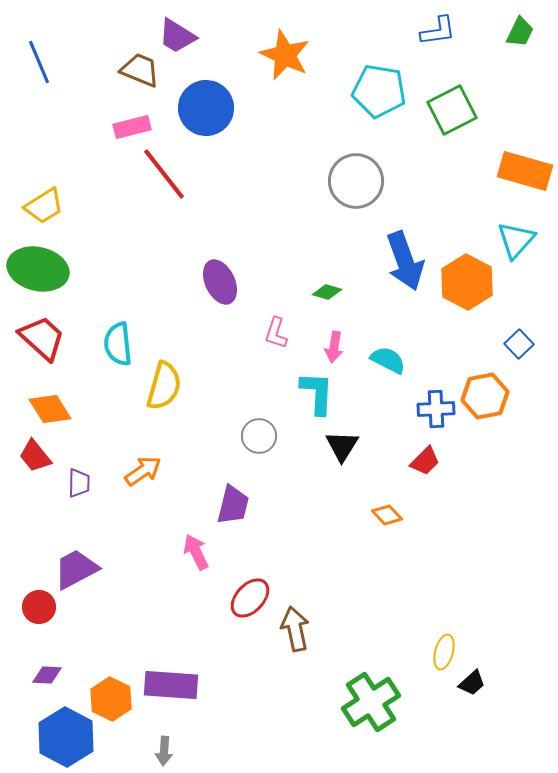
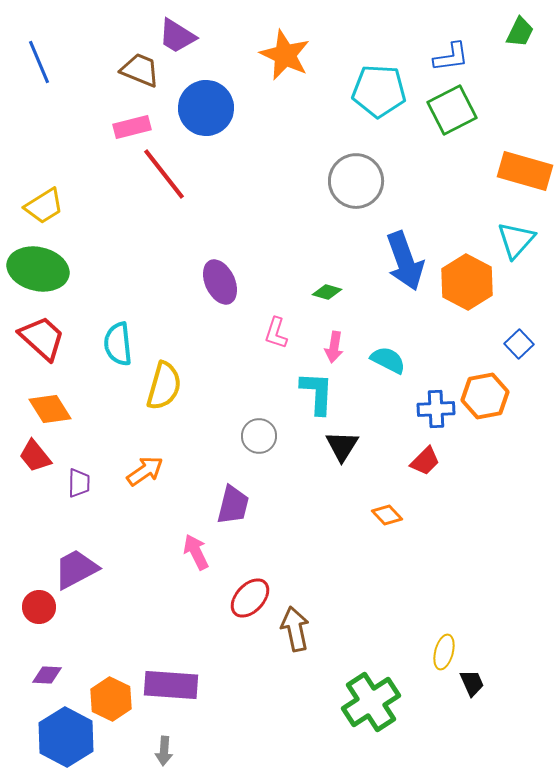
blue L-shape at (438, 31): moved 13 px right, 26 px down
cyan pentagon at (379, 91): rotated 6 degrees counterclockwise
orange arrow at (143, 471): moved 2 px right
black trapezoid at (472, 683): rotated 72 degrees counterclockwise
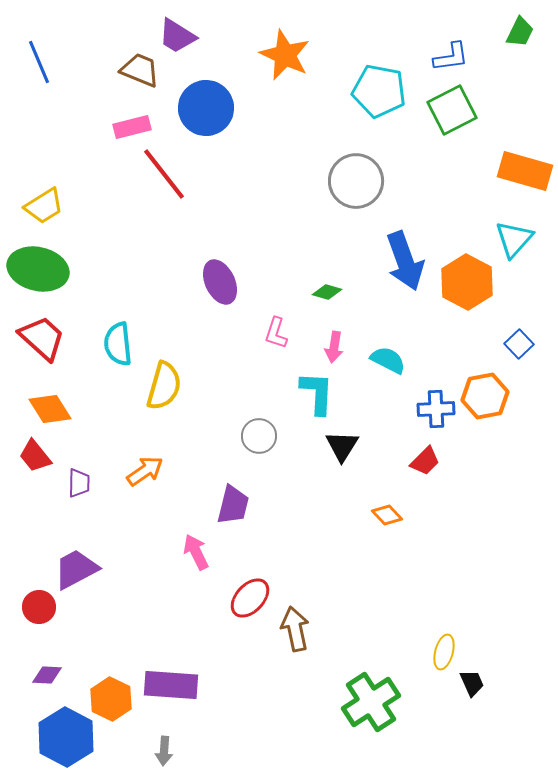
cyan pentagon at (379, 91): rotated 8 degrees clockwise
cyan triangle at (516, 240): moved 2 px left, 1 px up
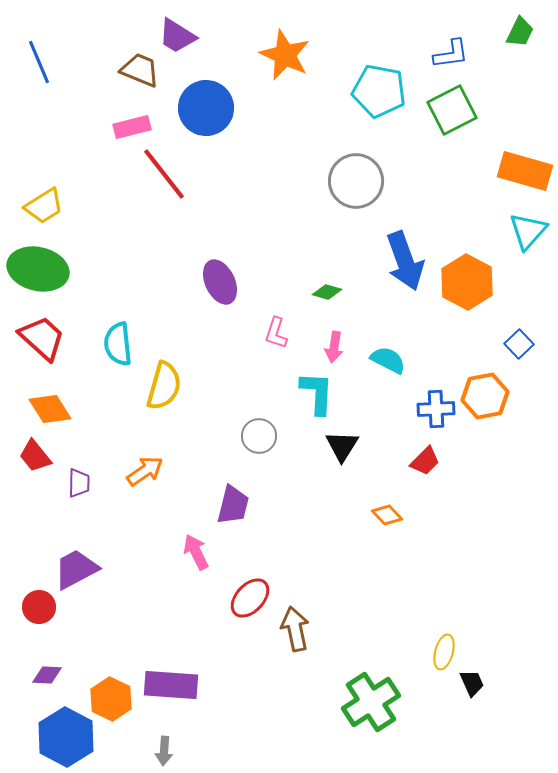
blue L-shape at (451, 57): moved 3 px up
cyan triangle at (514, 239): moved 14 px right, 8 px up
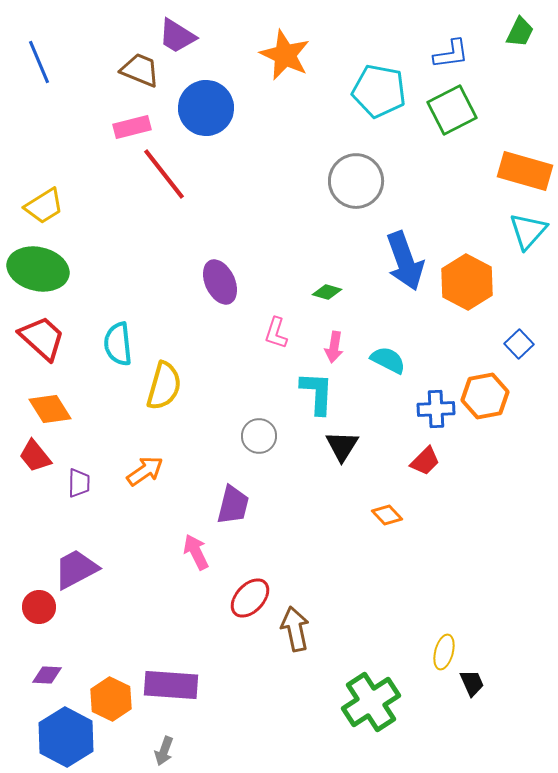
gray arrow at (164, 751): rotated 16 degrees clockwise
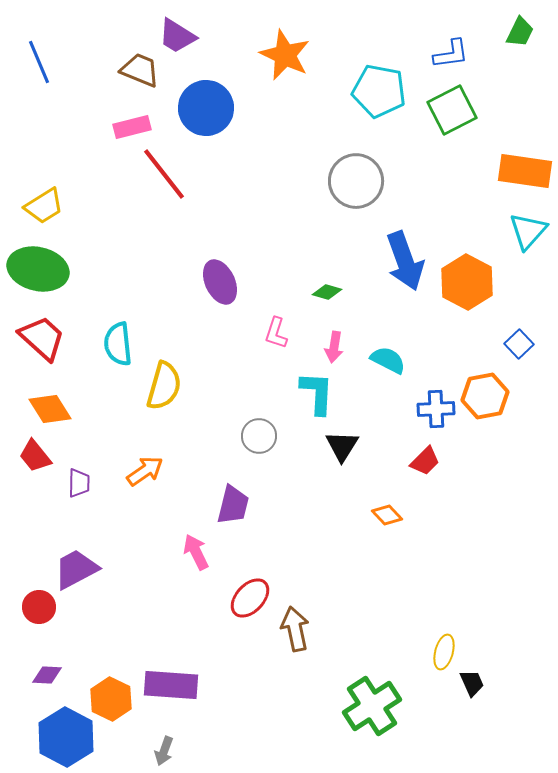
orange rectangle at (525, 171): rotated 8 degrees counterclockwise
green cross at (371, 702): moved 1 px right, 4 px down
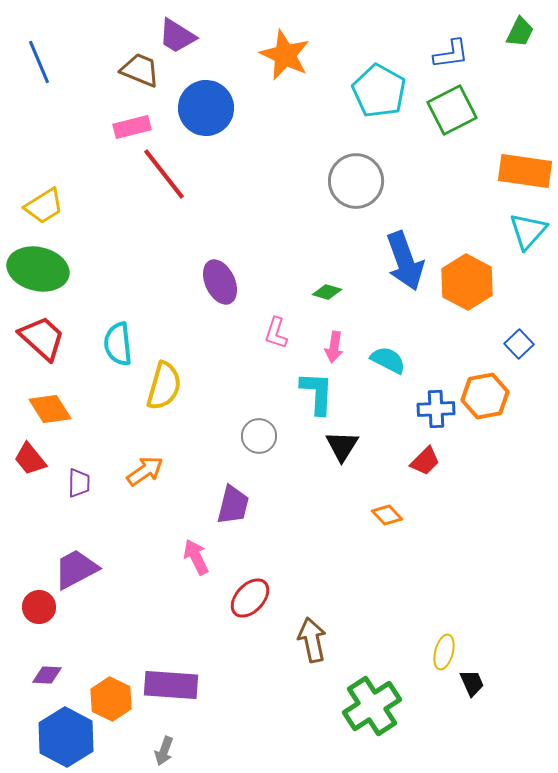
cyan pentagon at (379, 91): rotated 18 degrees clockwise
red trapezoid at (35, 456): moved 5 px left, 3 px down
pink arrow at (196, 552): moved 5 px down
brown arrow at (295, 629): moved 17 px right, 11 px down
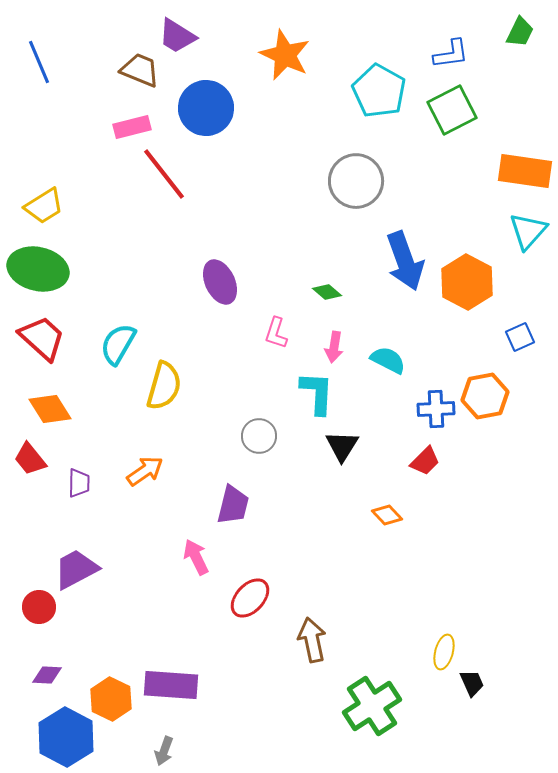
green diamond at (327, 292): rotated 24 degrees clockwise
cyan semicircle at (118, 344): rotated 36 degrees clockwise
blue square at (519, 344): moved 1 px right, 7 px up; rotated 20 degrees clockwise
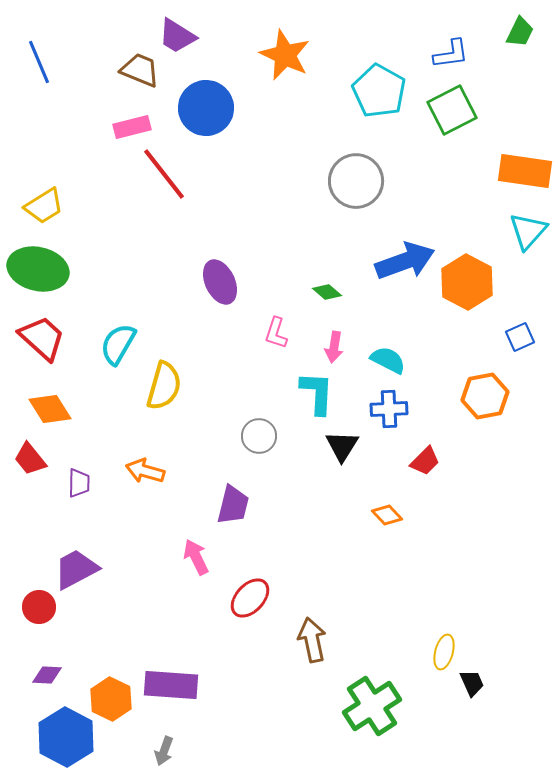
blue arrow at (405, 261): rotated 90 degrees counterclockwise
blue cross at (436, 409): moved 47 px left
orange arrow at (145, 471): rotated 129 degrees counterclockwise
